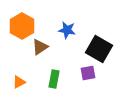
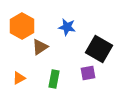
blue star: moved 3 px up
orange triangle: moved 4 px up
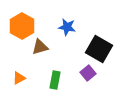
brown triangle: rotated 18 degrees clockwise
purple square: rotated 28 degrees counterclockwise
green rectangle: moved 1 px right, 1 px down
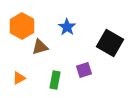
blue star: rotated 24 degrees clockwise
black square: moved 11 px right, 6 px up
purple square: moved 4 px left, 3 px up; rotated 21 degrees clockwise
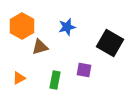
blue star: rotated 24 degrees clockwise
purple square: rotated 28 degrees clockwise
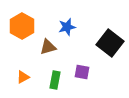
black square: rotated 8 degrees clockwise
brown triangle: moved 8 px right
purple square: moved 2 px left, 2 px down
orange triangle: moved 4 px right, 1 px up
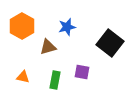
orange triangle: rotated 40 degrees clockwise
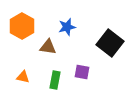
brown triangle: rotated 24 degrees clockwise
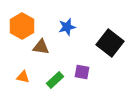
brown triangle: moved 7 px left
green rectangle: rotated 36 degrees clockwise
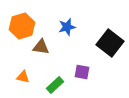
orange hexagon: rotated 15 degrees clockwise
green rectangle: moved 5 px down
